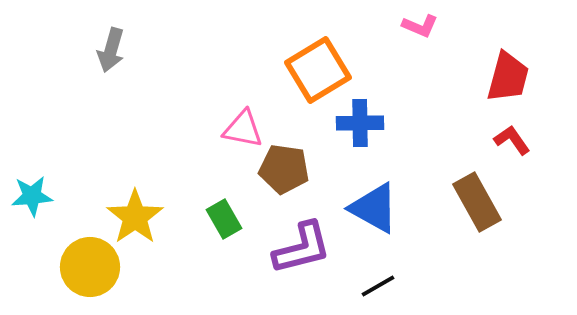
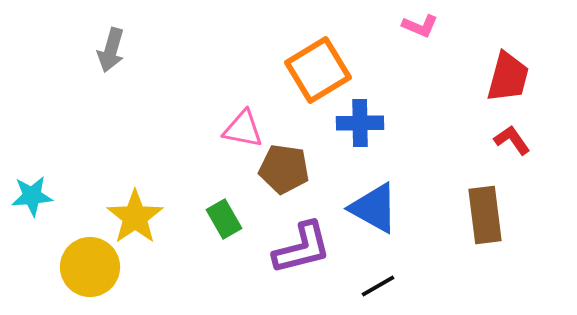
brown rectangle: moved 8 px right, 13 px down; rotated 22 degrees clockwise
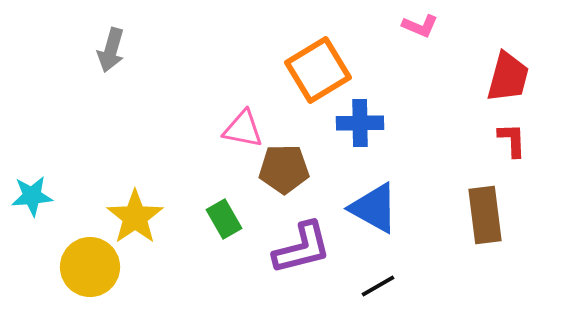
red L-shape: rotated 33 degrees clockwise
brown pentagon: rotated 9 degrees counterclockwise
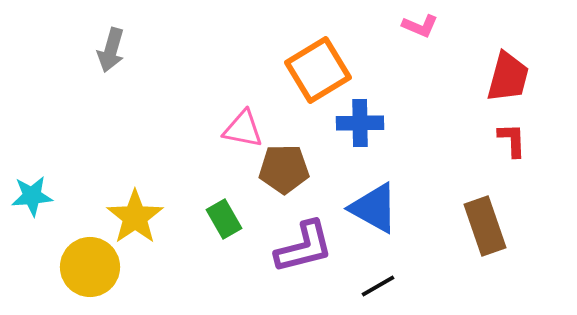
brown rectangle: moved 11 px down; rotated 12 degrees counterclockwise
purple L-shape: moved 2 px right, 1 px up
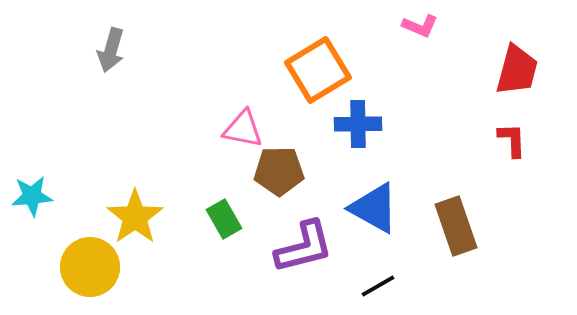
red trapezoid: moved 9 px right, 7 px up
blue cross: moved 2 px left, 1 px down
brown pentagon: moved 5 px left, 2 px down
brown rectangle: moved 29 px left
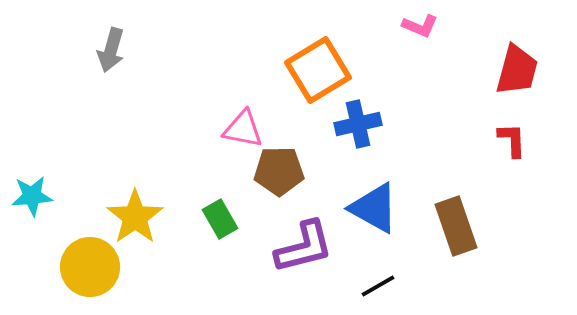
blue cross: rotated 12 degrees counterclockwise
green rectangle: moved 4 px left
